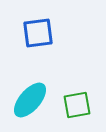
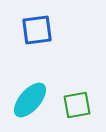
blue square: moved 1 px left, 3 px up
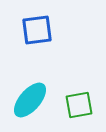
green square: moved 2 px right
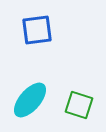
green square: rotated 28 degrees clockwise
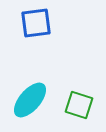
blue square: moved 1 px left, 7 px up
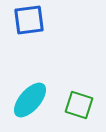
blue square: moved 7 px left, 3 px up
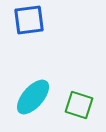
cyan ellipse: moved 3 px right, 3 px up
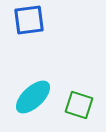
cyan ellipse: rotated 6 degrees clockwise
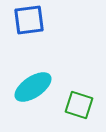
cyan ellipse: moved 10 px up; rotated 9 degrees clockwise
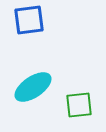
green square: rotated 24 degrees counterclockwise
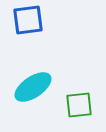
blue square: moved 1 px left
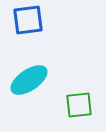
cyan ellipse: moved 4 px left, 7 px up
